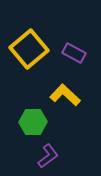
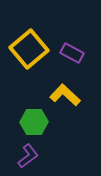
purple rectangle: moved 2 px left
green hexagon: moved 1 px right
purple L-shape: moved 20 px left
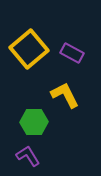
yellow L-shape: rotated 20 degrees clockwise
purple L-shape: rotated 85 degrees counterclockwise
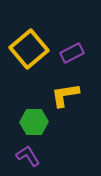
purple rectangle: rotated 55 degrees counterclockwise
yellow L-shape: rotated 72 degrees counterclockwise
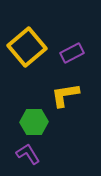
yellow square: moved 2 px left, 2 px up
purple L-shape: moved 2 px up
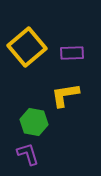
purple rectangle: rotated 25 degrees clockwise
green hexagon: rotated 12 degrees clockwise
purple L-shape: rotated 15 degrees clockwise
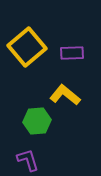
yellow L-shape: rotated 48 degrees clockwise
green hexagon: moved 3 px right, 1 px up; rotated 16 degrees counterclockwise
purple L-shape: moved 6 px down
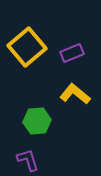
purple rectangle: rotated 20 degrees counterclockwise
yellow L-shape: moved 10 px right, 1 px up
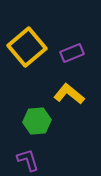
yellow L-shape: moved 6 px left
